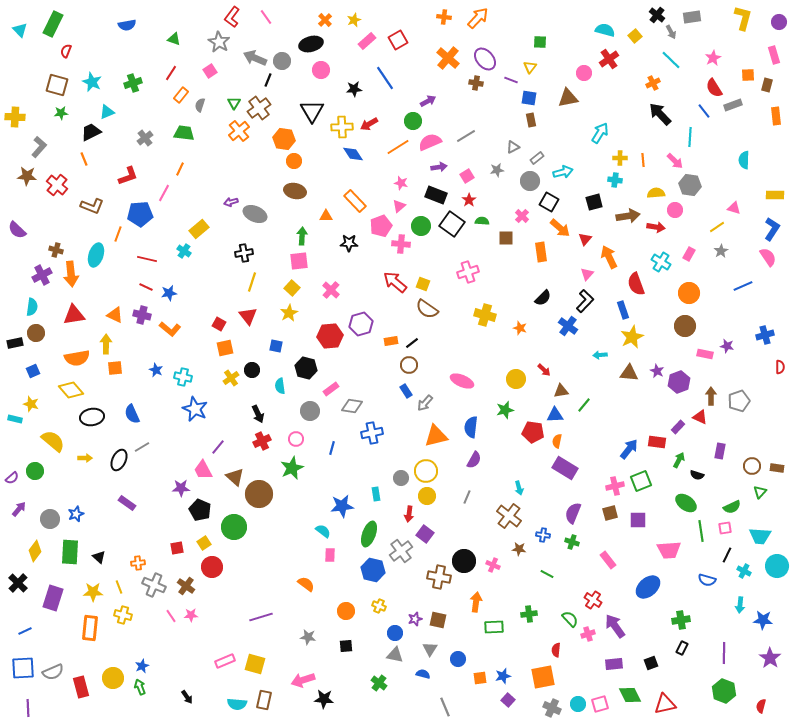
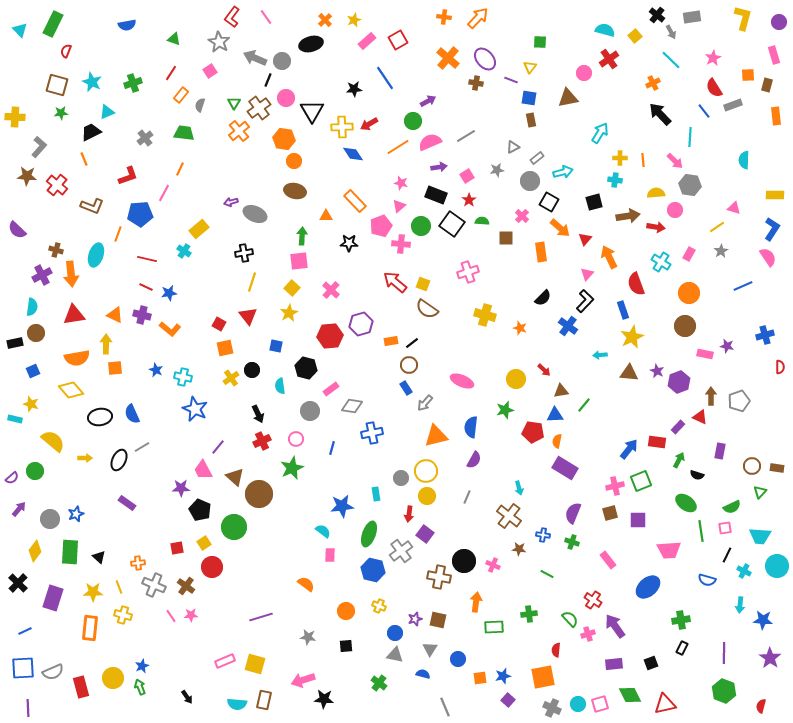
pink circle at (321, 70): moved 35 px left, 28 px down
blue rectangle at (406, 391): moved 3 px up
black ellipse at (92, 417): moved 8 px right
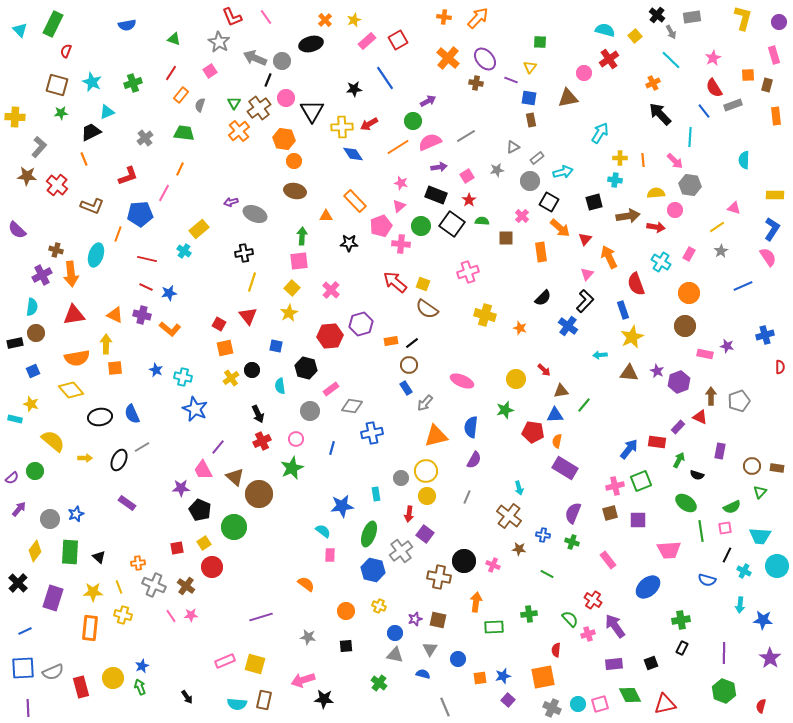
red L-shape at (232, 17): rotated 60 degrees counterclockwise
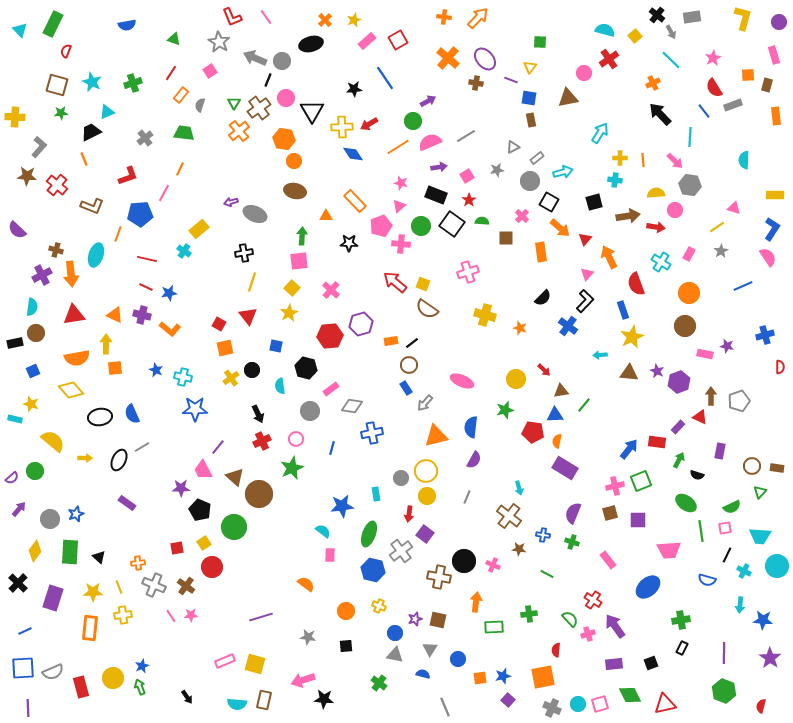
blue star at (195, 409): rotated 25 degrees counterclockwise
yellow cross at (123, 615): rotated 24 degrees counterclockwise
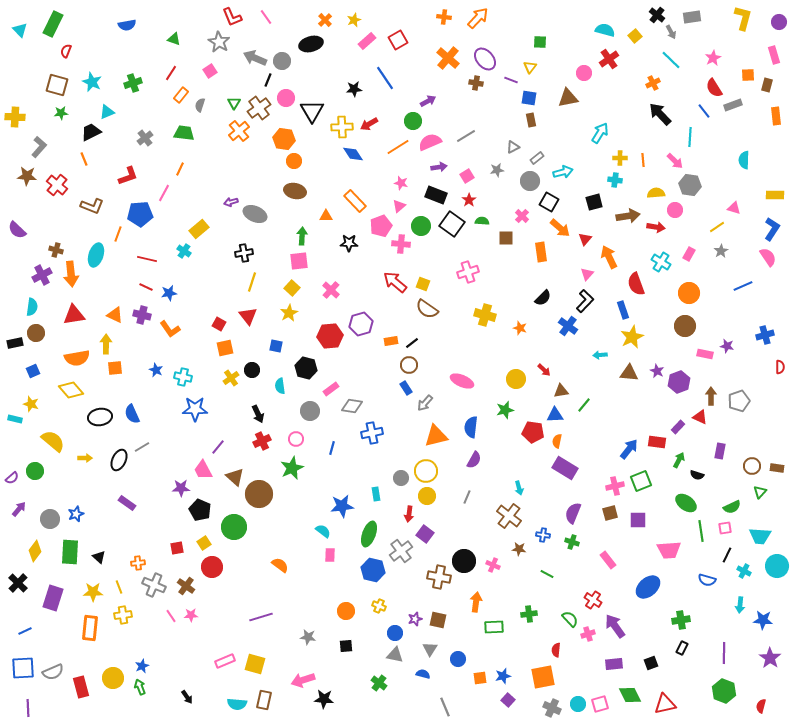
orange L-shape at (170, 329): rotated 15 degrees clockwise
orange semicircle at (306, 584): moved 26 px left, 19 px up
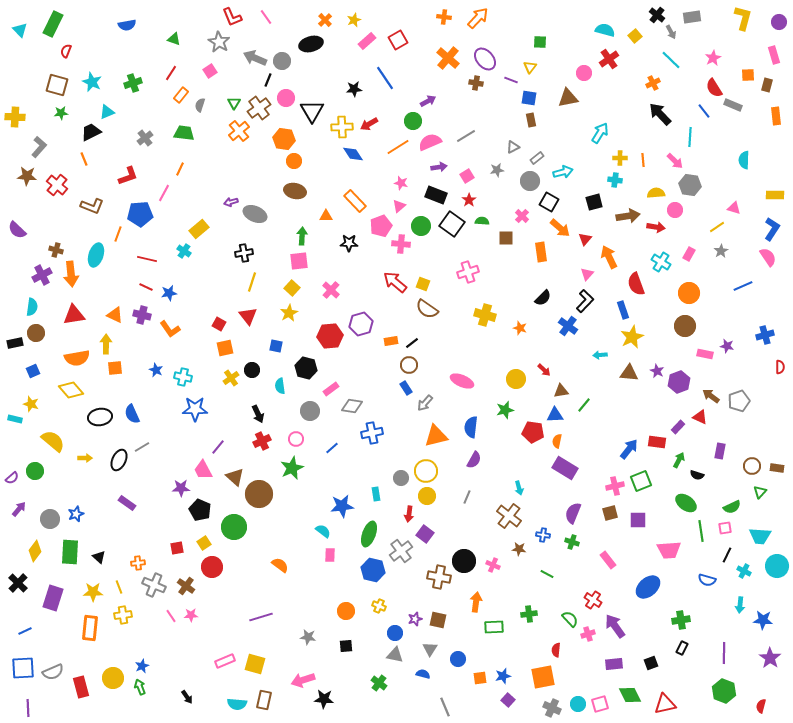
gray rectangle at (733, 105): rotated 42 degrees clockwise
brown arrow at (711, 396): rotated 54 degrees counterclockwise
blue line at (332, 448): rotated 32 degrees clockwise
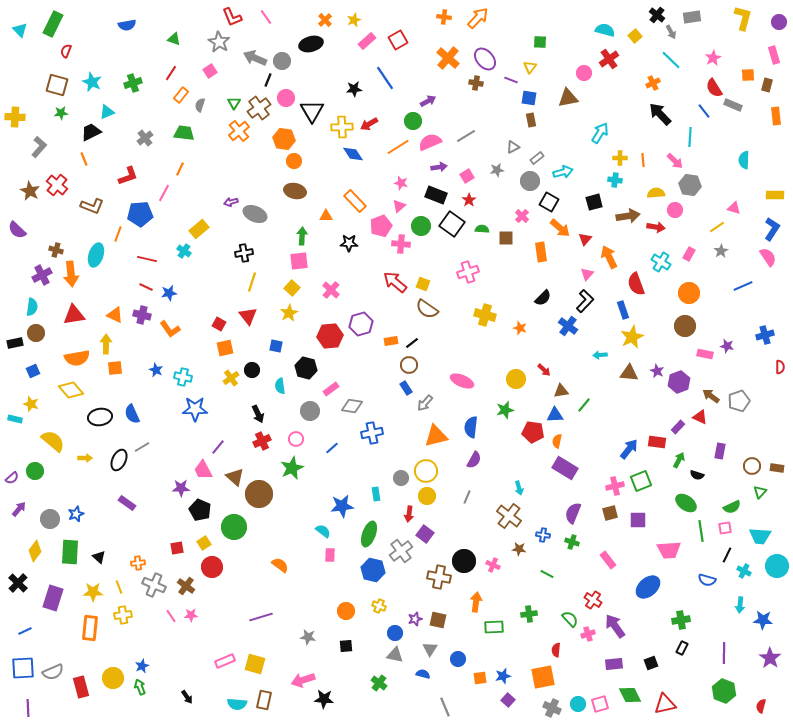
brown star at (27, 176): moved 3 px right, 15 px down; rotated 24 degrees clockwise
green semicircle at (482, 221): moved 8 px down
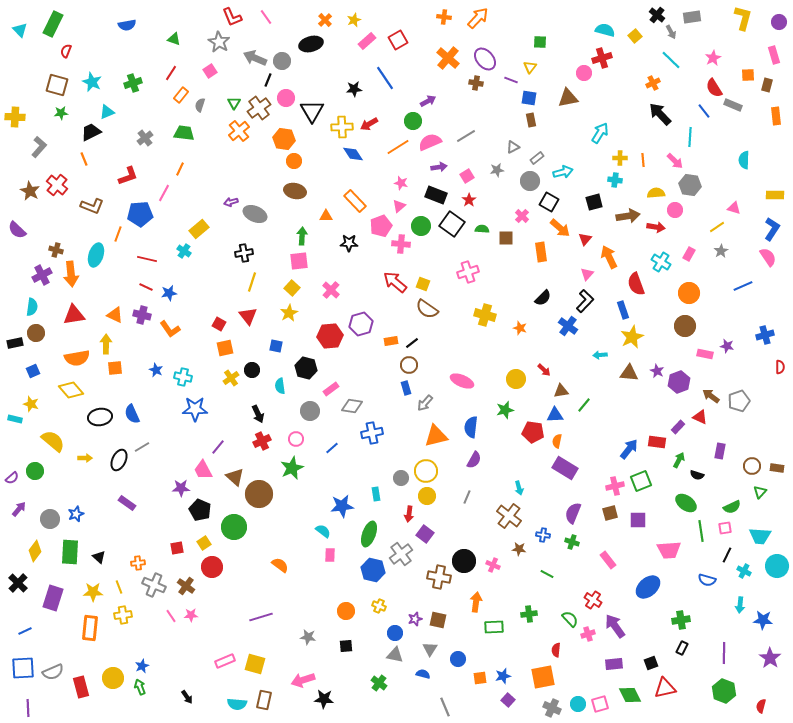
red cross at (609, 59): moved 7 px left, 1 px up; rotated 18 degrees clockwise
blue rectangle at (406, 388): rotated 16 degrees clockwise
gray cross at (401, 551): moved 3 px down
red triangle at (665, 704): moved 16 px up
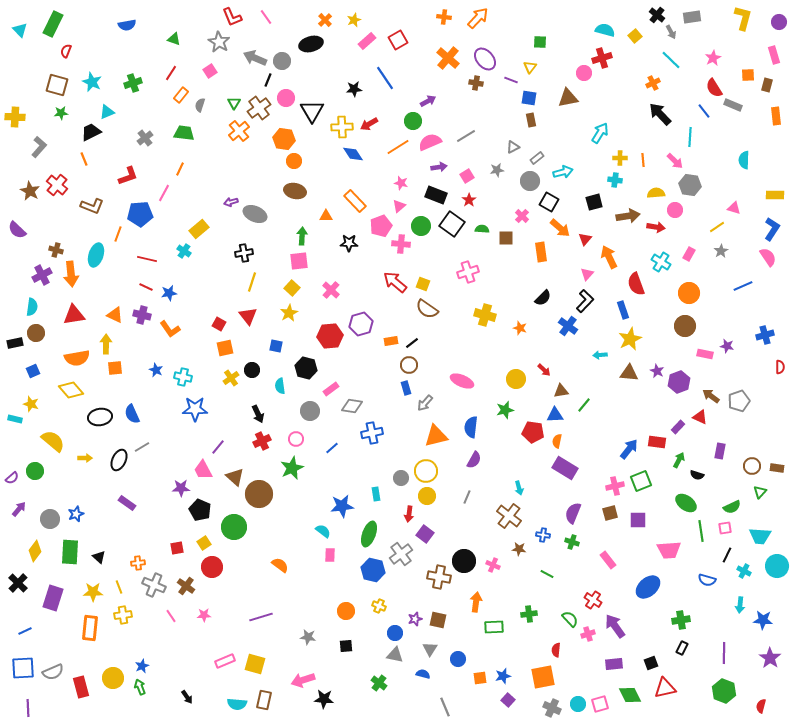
yellow star at (632, 337): moved 2 px left, 2 px down
pink star at (191, 615): moved 13 px right
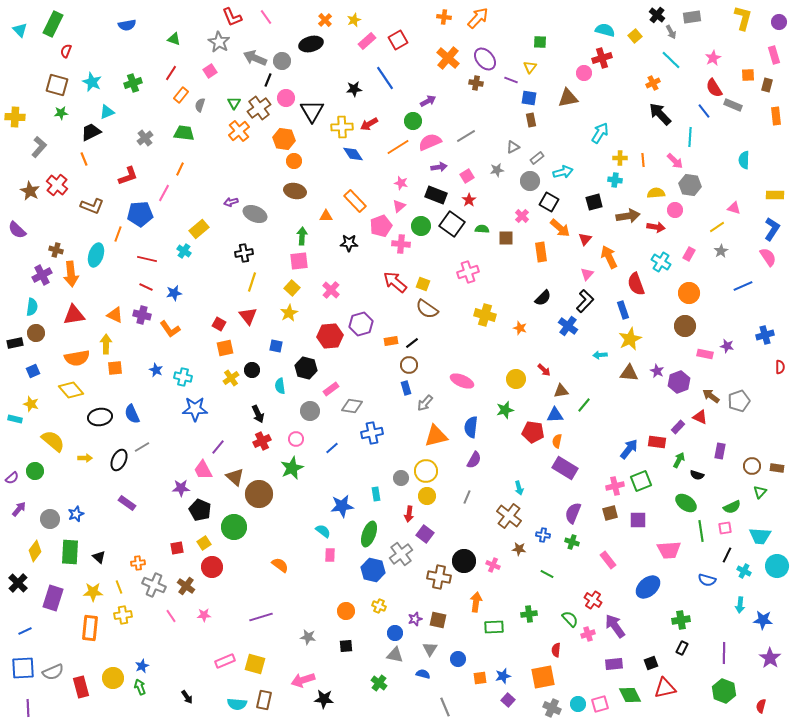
blue star at (169, 293): moved 5 px right
